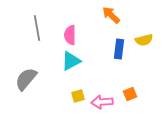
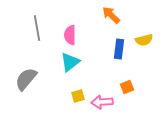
cyan triangle: moved 1 px left, 1 px down; rotated 10 degrees counterclockwise
orange square: moved 3 px left, 7 px up
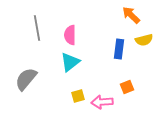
orange arrow: moved 20 px right
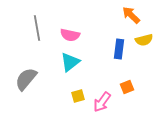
pink semicircle: rotated 78 degrees counterclockwise
pink arrow: rotated 50 degrees counterclockwise
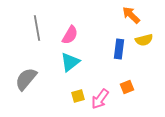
pink semicircle: rotated 72 degrees counterclockwise
pink arrow: moved 2 px left, 3 px up
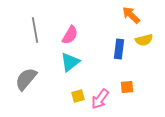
gray line: moved 2 px left, 2 px down
orange square: rotated 16 degrees clockwise
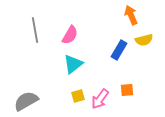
orange arrow: rotated 24 degrees clockwise
blue rectangle: moved 1 px down; rotated 24 degrees clockwise
cyan triangle: moved 3 px right, 2 px down
gray semicircle: moved 22 px down; rotated 20 degrees clockwise
orange square: moved 3 px down
